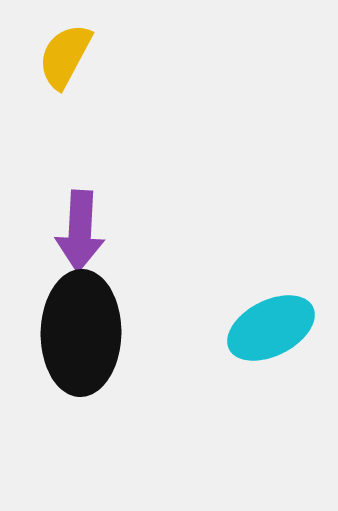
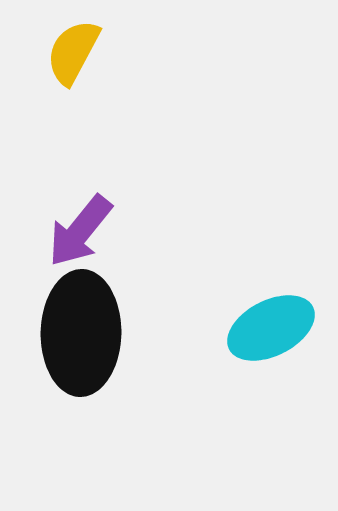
yellow semicircle: moved 8 px right, 4 px up
purple arrow: rotated 36 degrees clockwise
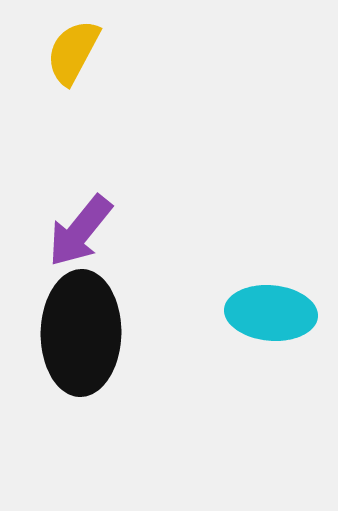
cyan ellipse: moved 15 px up; rotated 32 degrees clockwise
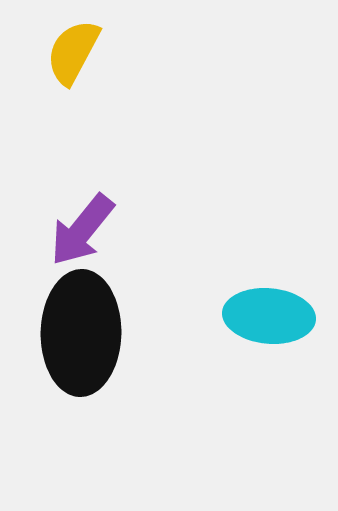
purple arrow: moved 2 px right, 1 px up
cyan ellipse: moved 2 px left, 3 px down
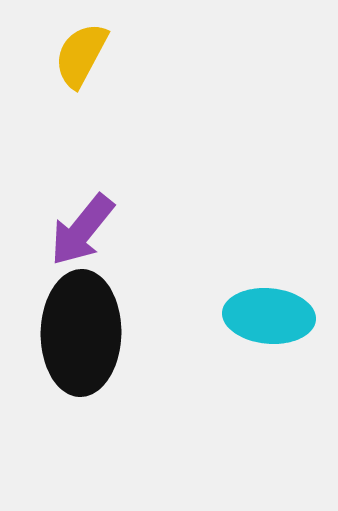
yellow semicircle: moved 8 px right, 3 px down
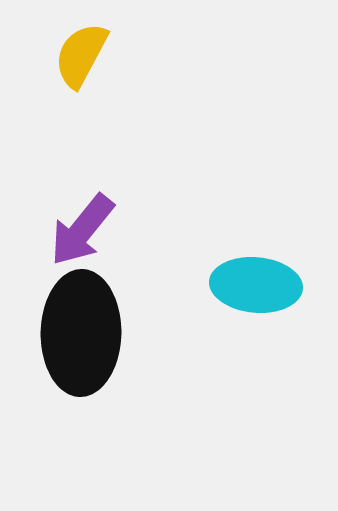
cyan ellipse: moved 13 px left, 31 px up
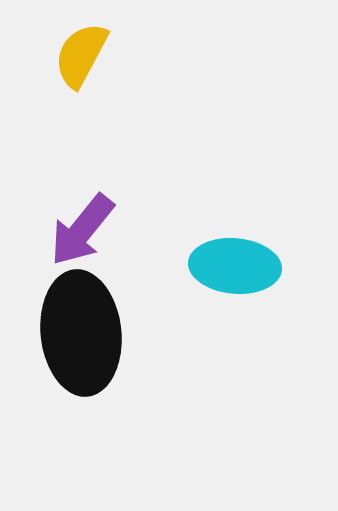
cyan ellipse: moved 21 px left, 19 px up
black ellipse: rotated 7 degrees counterclockwise
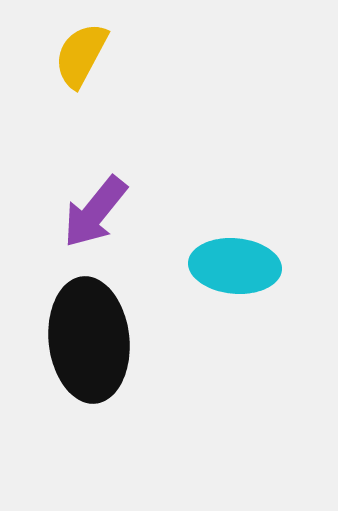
purple arrow: moved 13 px right, 18 px up
black ellipse: moved 8 px right, 7 px down
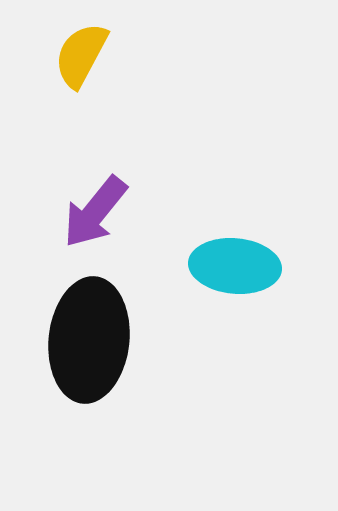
black ellipse: rotated 12 degrees clockwise
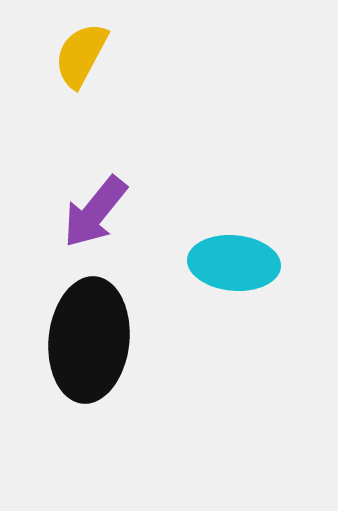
cyan ellipse: moved 1 px left, 3 px up
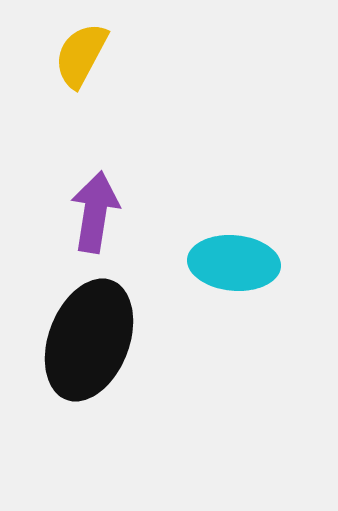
purple arrow: rotated 150 degrees clockwise
black ellipse: rotated 15 degrees clockwise
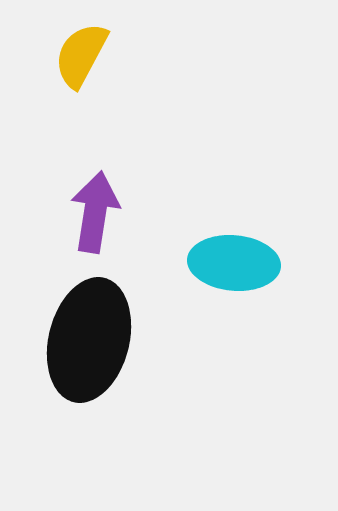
black ellipse: rotated 7 degrees counterclockwise
